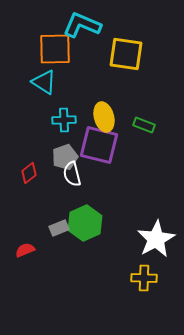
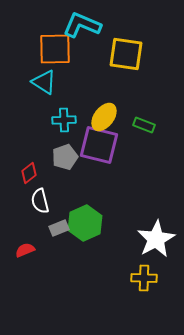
yellow ellipse: rotated 52 degrees clockwise
white semicircle: moved 32 px left, 27 px down
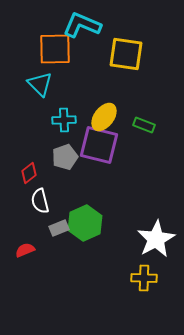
cyan triangle: moved 4 px left, 2 px down; rotated 12 degrees clockwise
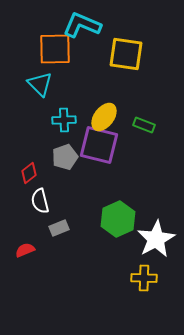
green hexagon: moved 33 px right, 4 px up
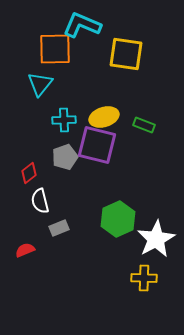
cyan triangle: rotated 24 degrees clockwise
yellow ellipse: rotated 36 degrees clockwise
purple square: moved 2 px left
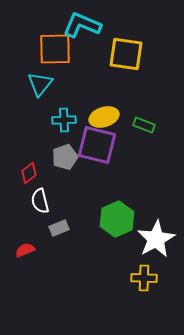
green hexagon: moved 1 px left
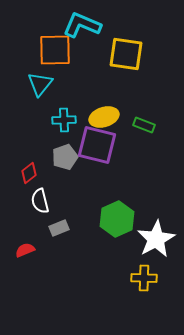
orange square: moved 1 px down
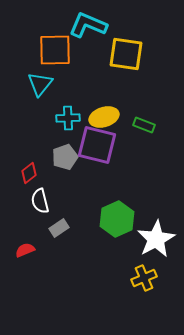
cyan L-shape: moved 6 px right
cyan cross: moved 4 px right, 2 px up
gray rectangle: rotated 12 degrees counterclockwise
yellow cross: rotated 25 degrees counterclockwise
